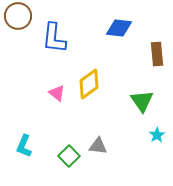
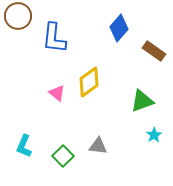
blue diamond: rotated 56 degrees counterclockwise
brown rectangle: moved 3 px left, 3 px up; rotated 50 degrees counterclockwise
yellow diamond: moved 2 px up
green triangle: rotated 45 degrees clockwise
cyan star: moved 3 px left
green square: moved 6 px left
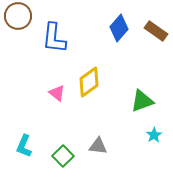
brown rectangle: moved 2 px right, 20 px up
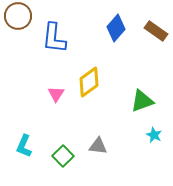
blue diamond: moved 3 px left
pink triangle: moved 1 px left, 1 px down; rotated 24 degrees clockwise
cyan star: rotated 14 degrees counterclockwise
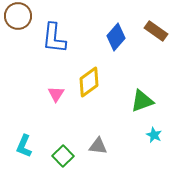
blue diamond: moved 9 px down
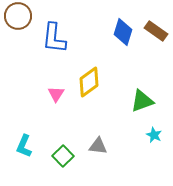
blue diamond: moved 7 px right, 5 px up; rotated 24 degrees counterclockwise
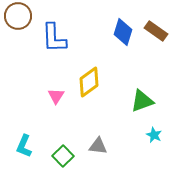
blue L-shape: rotated 8 degrees counterclockwise
pink triangle: moved 2 px down
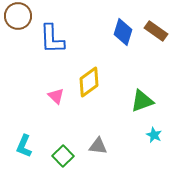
blue L-shape: moved 2 px left, 1 px down
pink triangle: rotated 18 degrees counterclockwise
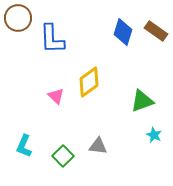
brown circle: moved 2 px down
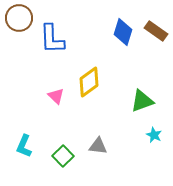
brown circle: moved 1 px right
